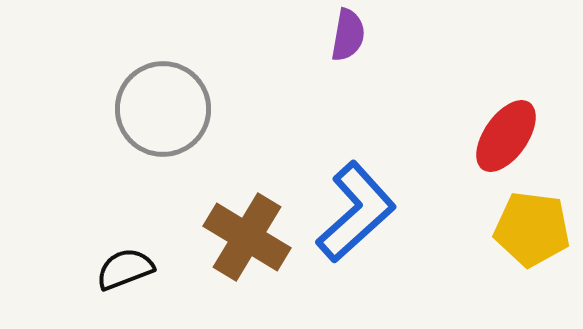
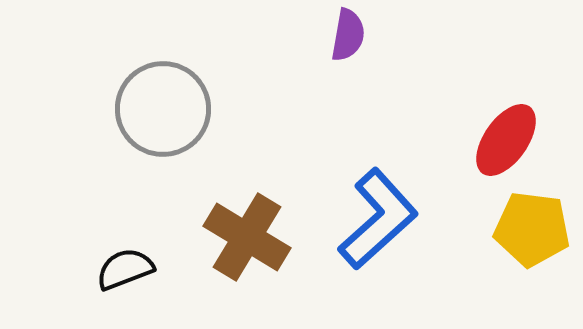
red ellipse: moved 4 px down
blue L-shape: moved 22 px right, 7 px down
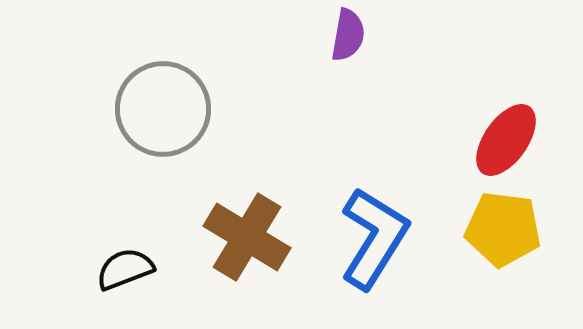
blue L-shape: moved 4 px left, 19 px down; rotated 16 degrees counterclockwise
yellow pentagon: moved 29 px left
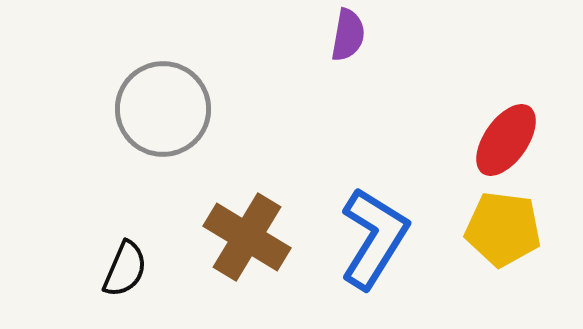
black semicircle: rotated 134 degrees clockwise
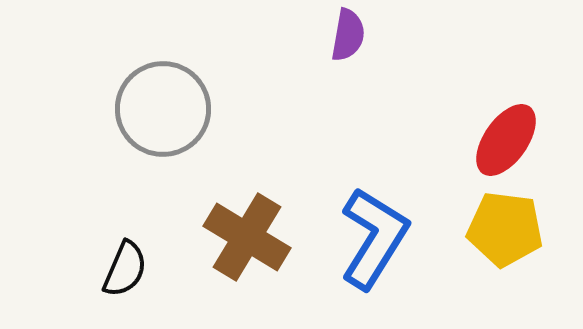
yellow pentagon: moved 2 px right
